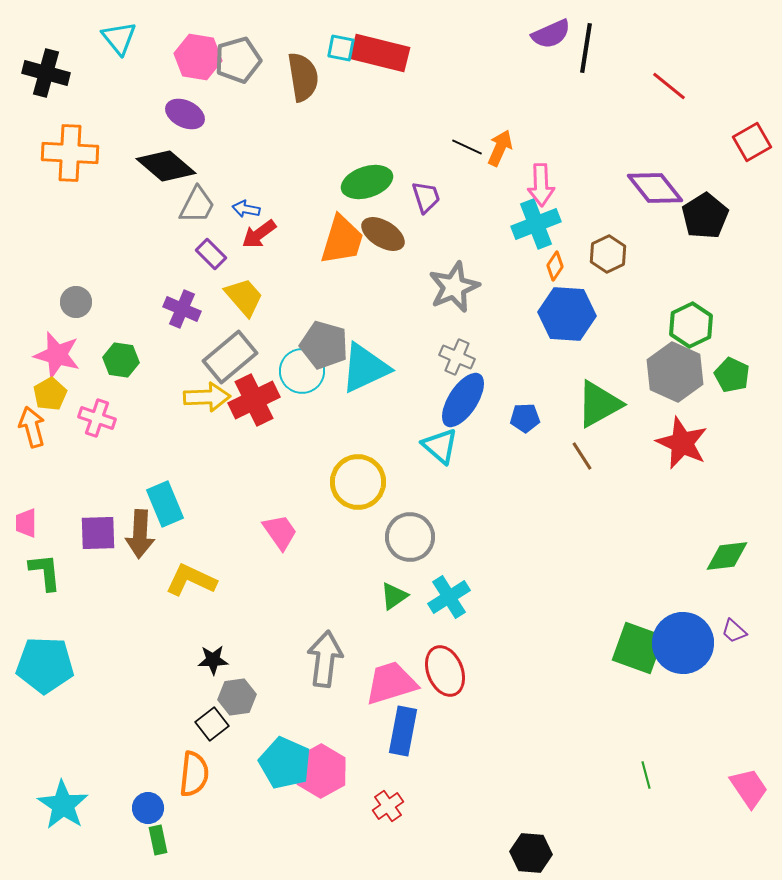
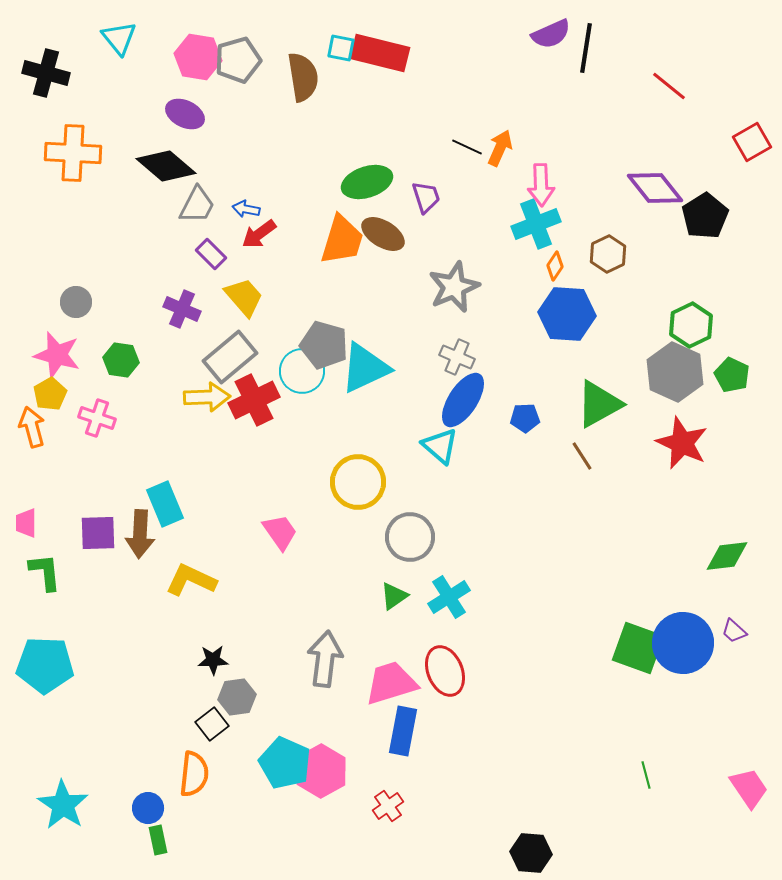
orange cross at (70, 153): moved 3 px right
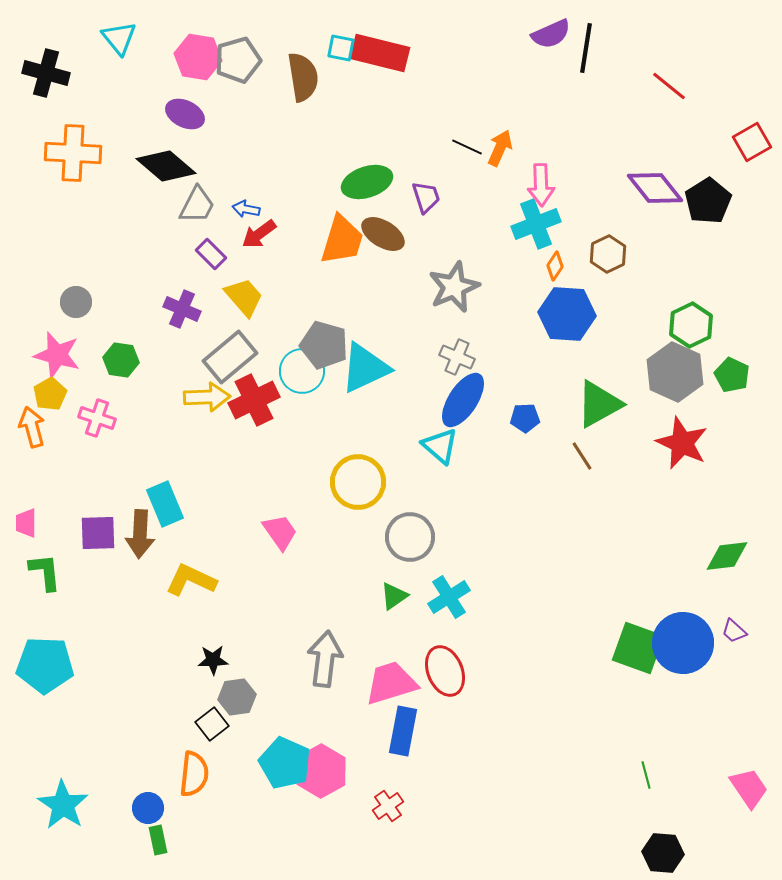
black pentagon at (705, 216): moved 3 px right, 15 px up
black hexagon at (531, 853): moved 132 px right
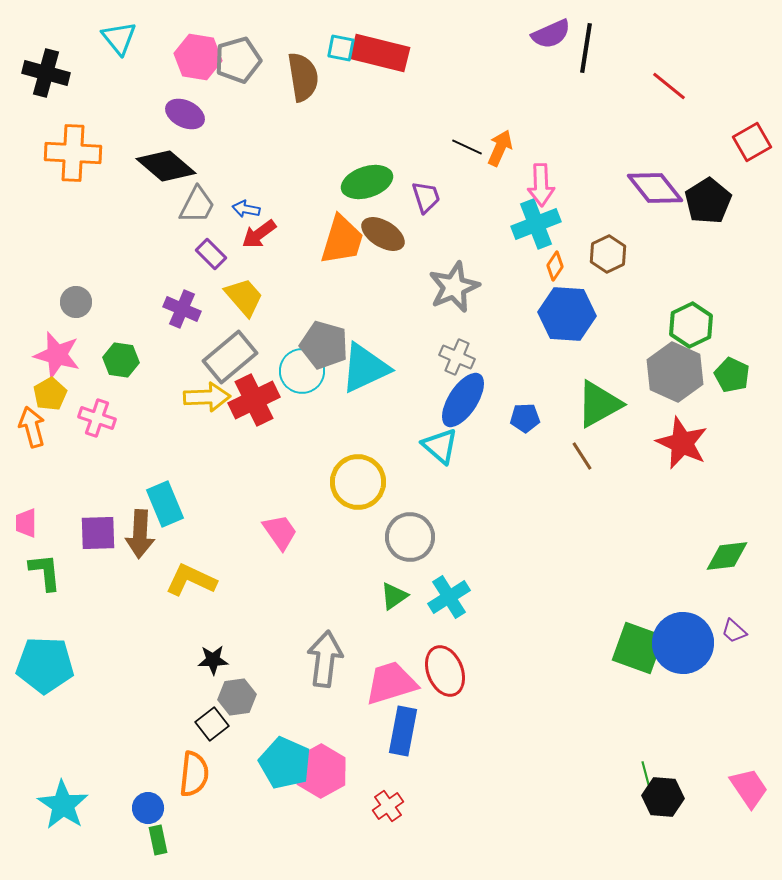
black hexagon at (663, 853): moved 56 px up
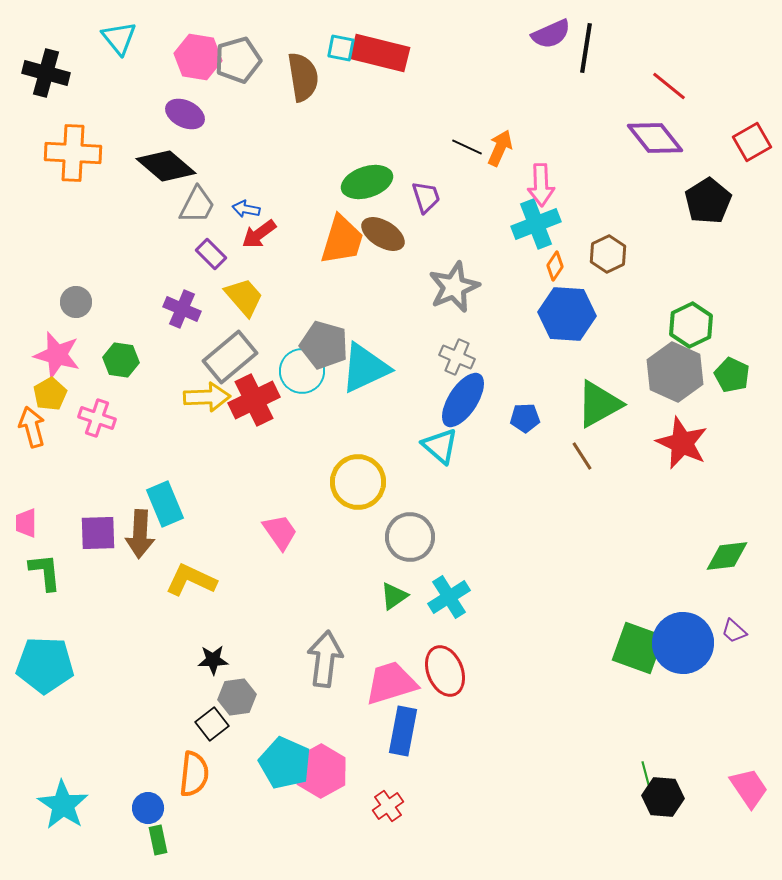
purple diamond at (655, 188): moved 50 px up
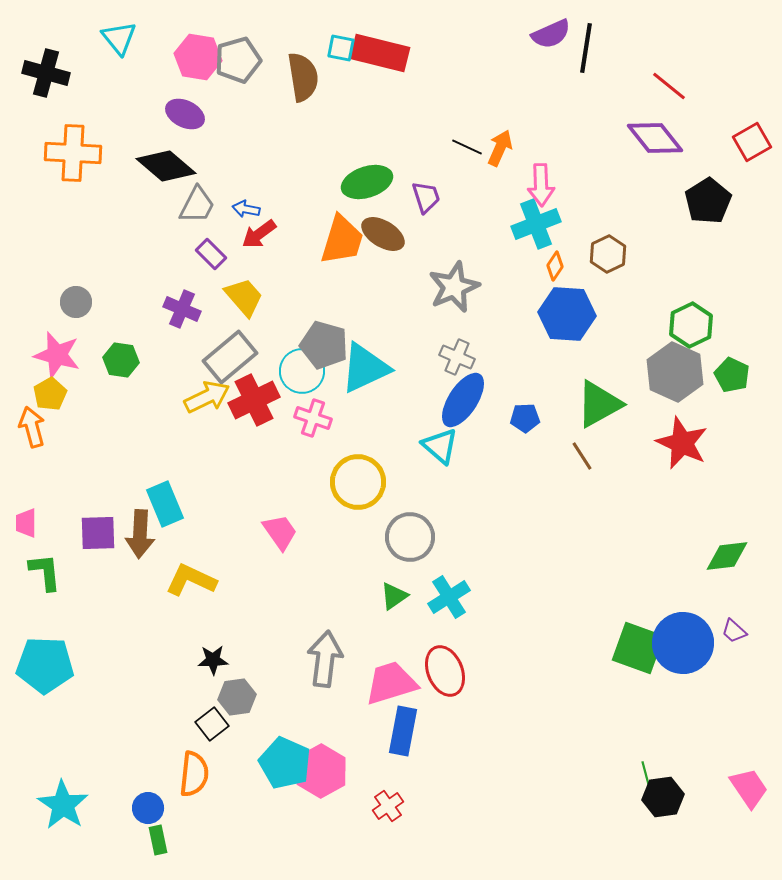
yellow arrow at (207, 397): rotated 24 degrees counterclockwise
pink cross at (97, 418): moved 216 px right
black hexagon at (663, 797): rotated 12 degrees counterclockwise
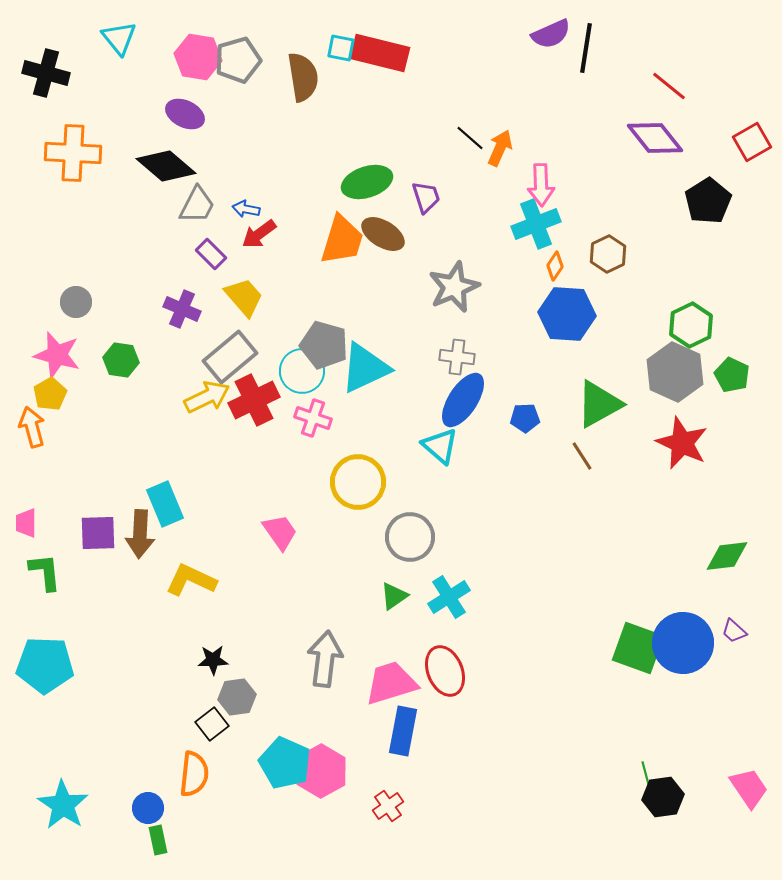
black line at (467, 147): moved 3 px right, 9 px up; rotated 16 degrees clockwise
gray cross at (457, 357): rotated 16 degrees counterclockwise
